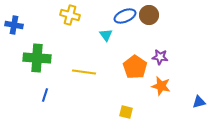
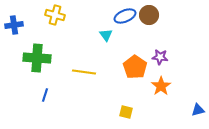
yellow cross: moved 15 px left
blue cross: rotated 18 degrees counterclockwise
orange star: rotated 24 degrees clockwise
blue triangle: moved 1 px left, 8 px down
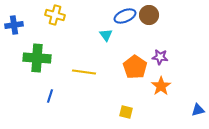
blue line: moved 5 px right, 1 px down
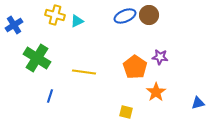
blue cross: rotated 24 degrees counterclockwise
cyan triangle: moved 29 px left, 14 px up; rotated 40 degrees clockwise
green cross: rotated 28 degrees clockwise
orange star: moved 5 px left, 6 px down
blue triangle: moved 7 px up
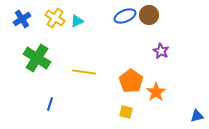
yellow cross: moved 3 px down; rotated 18 degrees clockwise
blue cross: moved 8 px right, 6 px up
purple star: moved 1 px right, 6 px up; rotated 21 degrees clockwise
orange pentagon: moved 4 px left, 14 px down
blue line: moved 8 px down
blue triangle: moved 1 px left, 13 px down
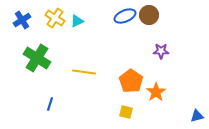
blue cross: moved 1 px down
purple star: rotated 28 degrees counterclockwise
